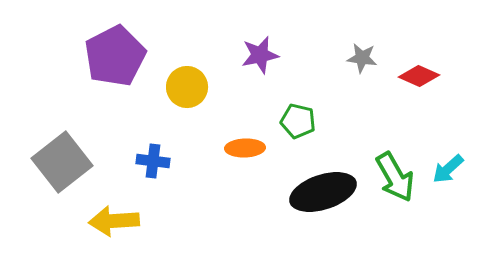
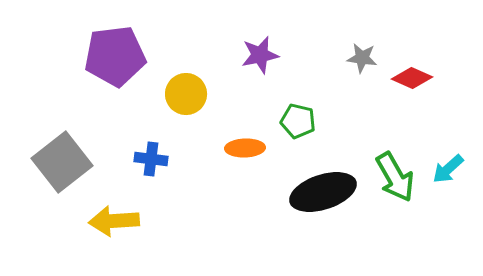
purple pentagon: rotated 20 degrees clockwise
red diamond: moved 7 px left, 2 px down
yellow circle: moved 1 px left, 7 px down
blue cross: moved 2 px left, 2 px up
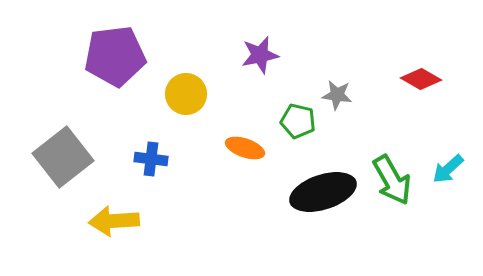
gray star: moved 25 px left, 37 px down
red diamond: moved 9 px right, 1 px down; rotated 6 degrees clockwise
orange ellipse: rotated 21 degrees clockwise
gray square: moved 1 px right, 5 px up
green arrow: moved 3 px left, 3 px down
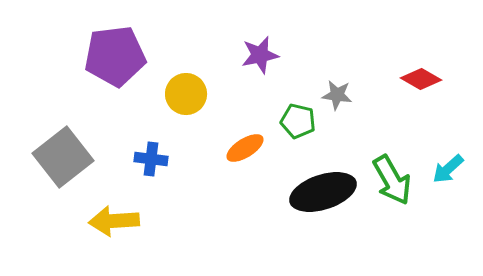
orange ellipse: rotated 51 degrees counterclockwise
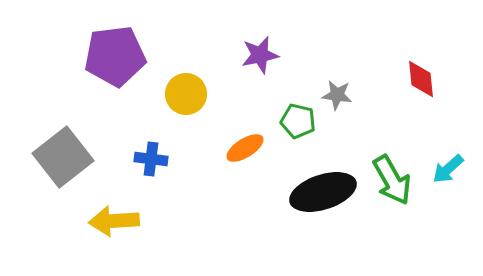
red diamond: rotated 54 degrees clockwise
